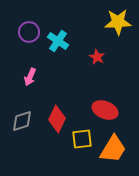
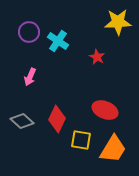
gray diamond: rotated 60 degrees clockwise
yellow square: moved 1 px left, 1 px down; rotated 15 degrees clockwise
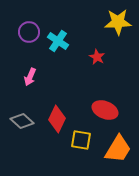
orange trapezoid: moved 5 px right
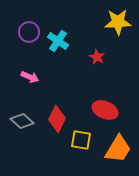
pink arrow: rotated 90 degrees counterclockwise
